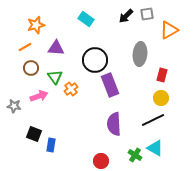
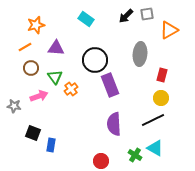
black square: moved 1 px left, 1 px up
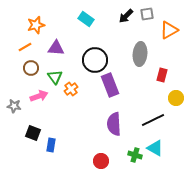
yellow circle: moved 15 px right
green cross: rotated 16 degrees counterclockwise
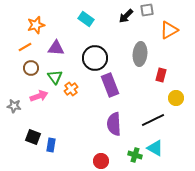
gray square: moved 4 px up
black circle: moved 2 px up
red rectangle: moved 1 px left
black square: moved 4 px down
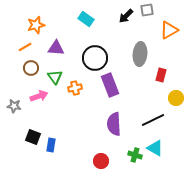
orange cross: moved 4 px right, 1 px up; rotated 24 degrees clockwise
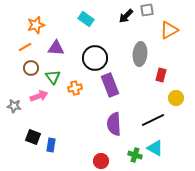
green triangle: moved 2 px left
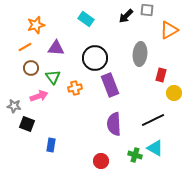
gray square: rotated 16 degrees clockwise
yellow circle: moved 2 px left, 5 px up
black square: moved 6 px left, 13 px up
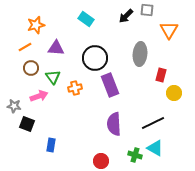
orange triangle: rotated 30 degrees counterclockwise
black line: moved 3 px down
